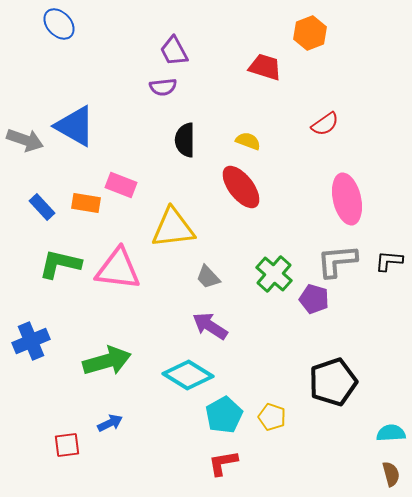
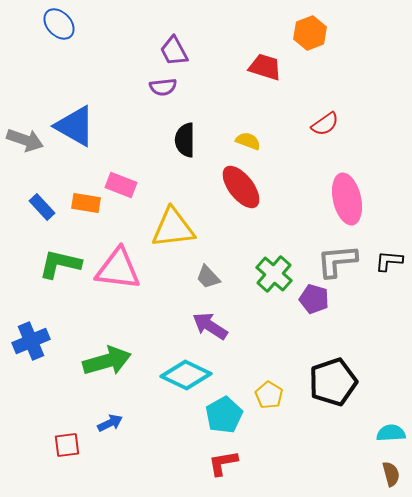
cyan diamond: moved 2 px left; rotated 6 degrees counterclockwise
yellow pentagon: moved 3 px left, 22 px up; rotated 12 degrees clockwise
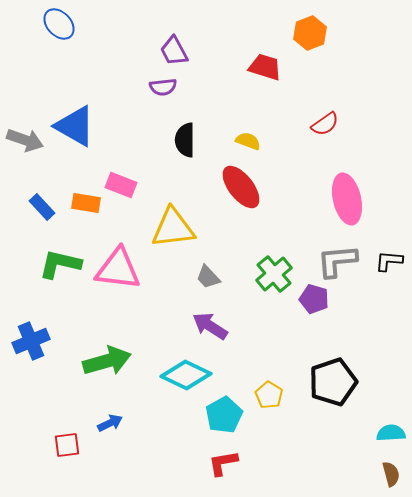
green cross: rotated 9 degrees clockwise
